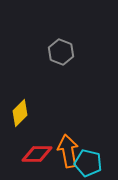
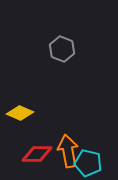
gray hexagon: moved 1 px right, 3 px up
yellow diamond: rotated 68 degrees clockwise
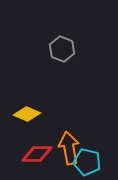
yellow diamond: moved 7 px right, 1 px down
orange arrow: moved 1 px right, 3 px up
cyan pentagon: moved 1 px left, 1 px up
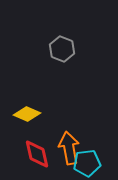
red diamond: rotated 76 degrees clockwise
cyan pentagon: moved 1 px down; rotated 20 degrees counterclockwise
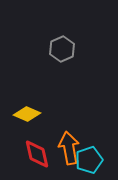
gray hexagon: rotated 15 degrees clockwise
cyan pentagon: moved 2 px right, 3 px up; rotated 12 degrees counterclockwise
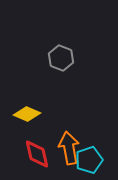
gray hexagon: moved 1 px left, 9 px down; rotated 15 degrees counterclockwise
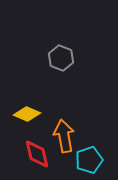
orange arrow: moved 5 px left, 12 px up
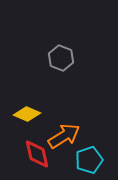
orange arrow: rotated 68 degrees clockwise
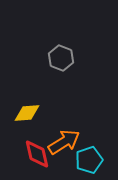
yellow diamond: moved 1 px up; rotated 28 degrees counterclockwise
orange arrow: moved 6 px down
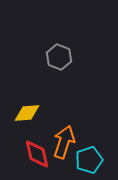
gray hexagon: moved 2 px left, 1 px up
orange arrow: rotated 40 degrees counterclockwise
